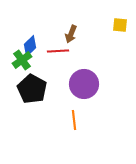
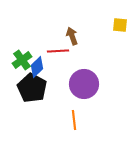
brown arrow: moved 1 px right, 2 px down; rotated 138 degrees clockwise
blue diamond: moved 7 px right, 21 px down
black pentagon: moved 1 px up
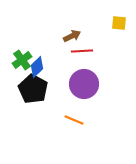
yellow square: moved 1 px left, 2 px up
brown arrow: rotated 84 degrees clockwise
red line: moved 24 px right
black pentagon: moved 1 px right, 1 px down
orange line: rotated 60 degrees counterclockwise
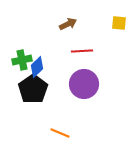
brown arrow: moved 4 px left, 12 px up
green cross: rotated 24 degrees clockwise
black pentagon: rotated 8 degrees clockwise
orange line: moved 14 px left, 13 px down
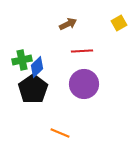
yellow square: rotated 35 degrees counterclockwise
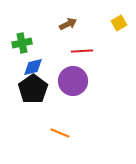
green cross: moved 17 px up
blue diamond: moved 4 px left; rotated 30 degrees clockwise
purple circle: moved 11 px left, 3 px up
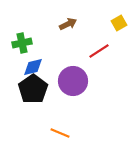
red line: moved 17 px right; rotated 30 degrees counterclockwise
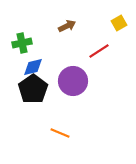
brown arrow: moved 1 px left, 2 px down
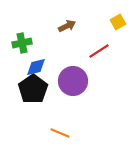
yellow square: moved 1 px left, 1 px up
blue diamond: moved 3 px right
